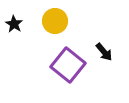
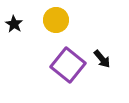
yellow circle: moved 1 px right, 1 px up
black arrow: moved 2 px left, 7 px down
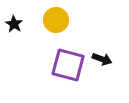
black arrow: rotated 30 degrees counterclockwise
purple square: rotated 24 degrees counterclockwise
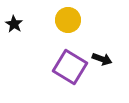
yellow circle: moved 12 px right
purple square: moved 2 px right, 2 px down; rotated 16 degrees clockwise
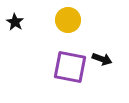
black star: moved 1 px right, 2 px up
purple square: rotated 20 degrees counterclockwise
